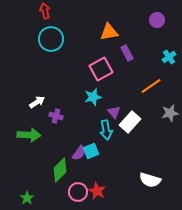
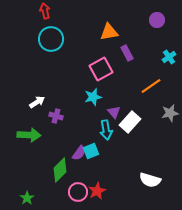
red star: rotated 18 degrees clockwise
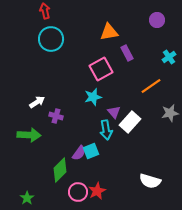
white semicircle: moved 1 px down
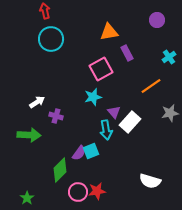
red star: rotated 18 degrees clockwise
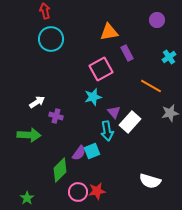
orange line: rotated 65 degrees clockwise
cyan arrow: moved 1 px right, 1 px down
cyan square: moved 1 px right
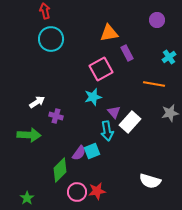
orange triangle: moved 1 px down
orange line: moved 3 px right, 2 px up; rotated 20 degrees counterclockwise
pink circle: moved 1 px left
